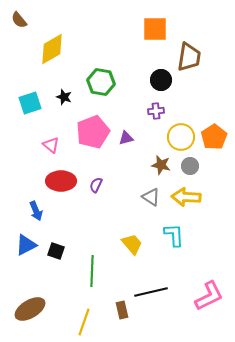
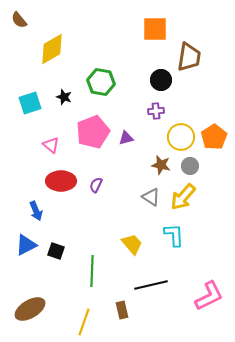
yellow arrow: moved 3 px left; rotated 52 degrees counterclockwise
black line: moved 7 px up
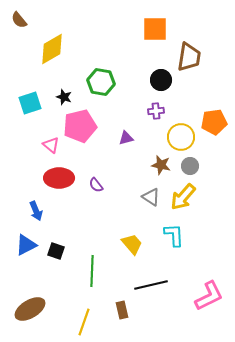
pink pentagon: moved 13 px left, 6 px up; rotated 8 degrees clockwise
orange pentagon: moved 15 px up; rotated 25 degrees clockwise
red ellipse: moved 2 px left, 3 px up
purple semicircle: rotated 63 degrees counterclockwise
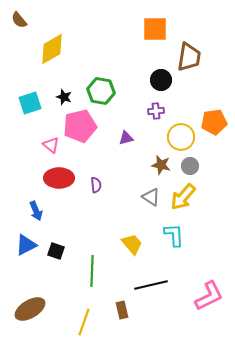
green hexagon: moved 9 px down
purple semicircle: rotated 147 degrees counterclockwise
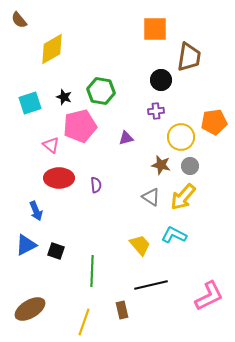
cyan L-shape: rotated 60 degrees counterclockwise
yellow trapezoid: moved 8 px right, 1 px down
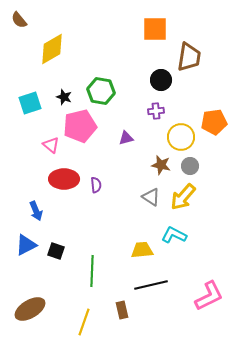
red ellipse: moved 5 px right, 1 px down
yellow trapezoid: moved 2 px right, 5 px down; rotated 55 degrees counterclockwise
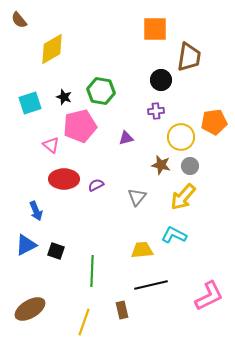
purple semicircle: rotated 112 degrees counterclockwise
gray triangle: moved 14 px left; rotated 36 degrees clockwise
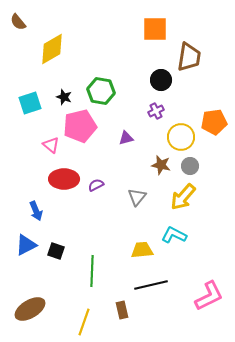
brown semicircle: moved 1 px left, 2 px down
purple cross: rotated 21 degrees counterclockwise
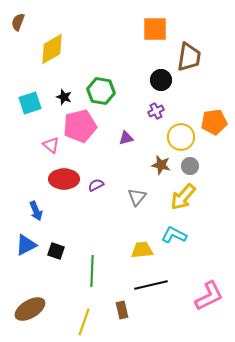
brown semicircle: rotated 60 degrees clockwise
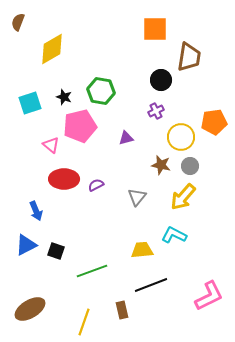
green line: rotated 68 degrees clockwise
black line: rotated 8 degrees counterclockwise
